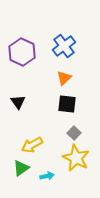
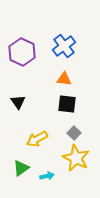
orange triangle: moved 1 px down; rotated 49 degrees clockwise
yellow arrow: moved 5 px right, 6 px up
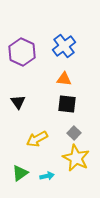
green triangle: moved 1 px left, 5 px down
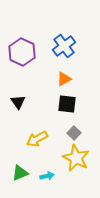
orange triangle: rotated 35 degrees counterclockwise
green triangle: rotated 12 degrees clockwise
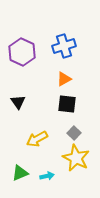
blue cross: rotated 20 degrees clockwise
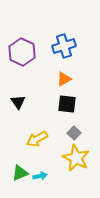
cyan arrow: moved 7 px left
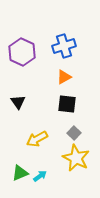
orange triangle: moved 2 px up
cyan arrow: rotated 24 degrees counterclockwise
